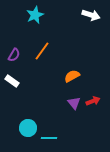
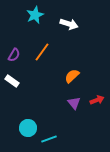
white arrow: moved 22 px left, 9 px down
orange line: moved 1 px down
orange semicircle: rotated 14 degrees counterclockwise
red arrow: moved 4 px right, 1 px up
cyan line: moved 1 px down; rotated 21 degrees counterclockwise
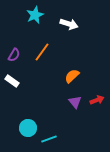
purple triangle: moved 1 px right, 1 px up
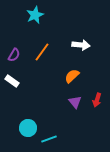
white arrow: moved 12 px right, 21 px down; rotated 12 degrees counterclockwise
red arrow: rotated 128 degrees clockwise
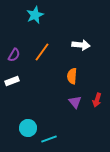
orange semicircle: rotated 42 degrees counterclockwise
white rectangle: rotated 56 degrees counterclockwise
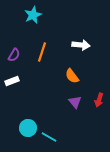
cyan star: moved 2 px left
orange line: rotated 18 degrees counterclockwise
orange semicircle: rotated 42 degrees counterclockwise
red arrow: moved 2 px right
cyan line: moved 2 px up; rotated 49 degrees clockwise
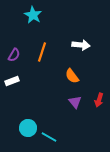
cyan star: rotated 18 degrees counterclockwise
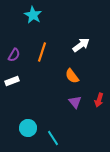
white arrow: rotated 42 degrees counterclockwise
cyan line: moved 4 px right, 1 px down; rotated 28 degrees clockwise
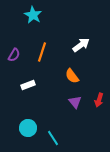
white rectangle: moved 16 px right, 4 px down
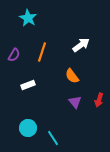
cyan star: moved 5 px left, 3 px down
